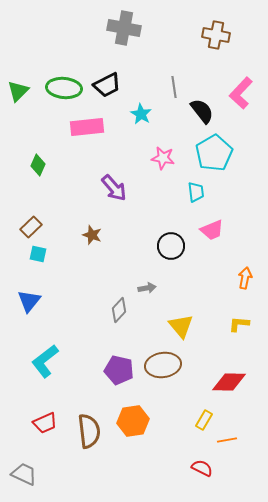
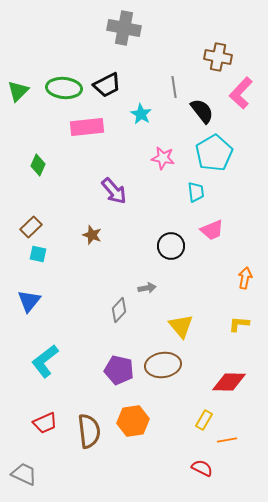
brown cross: moved 2 px right, 22 px down
purple arrow: moved 3 px down
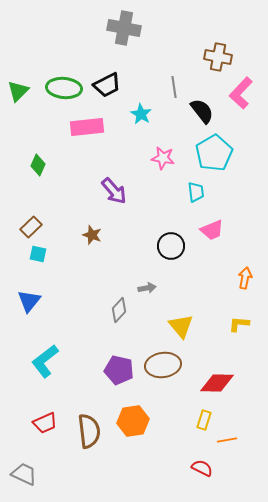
red diamond: moved 12 px left, 1 px down
yellow rectangle: rotated 12 degrees counterclockwise
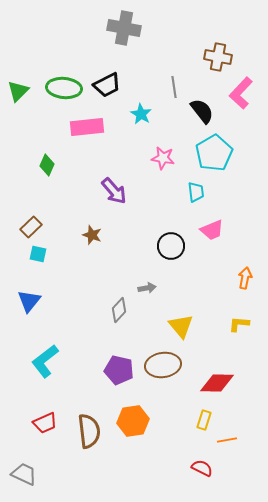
green diamond: moved 9 px right
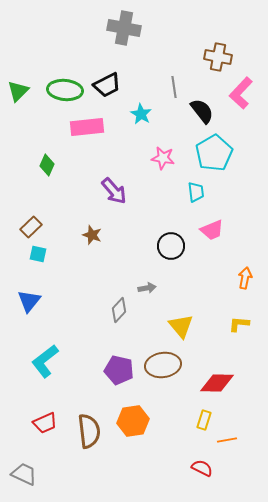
green ellipse: moved 1 px right, 2 px down
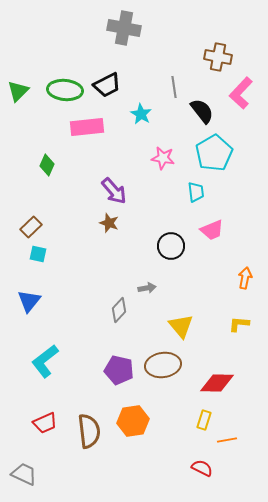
brown star: moved 17 px right, 12 px up
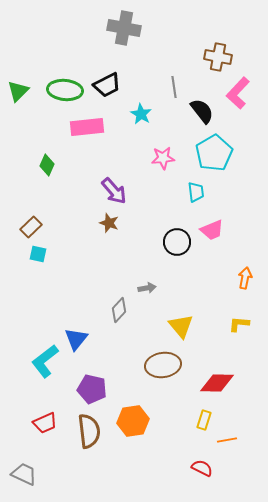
pink L-shape: moved 3 px left
pink star: rotated 15 degrees counterclockwise
black circle: moved 6 px right, 4 px up
blue triangle: moved 47 px right, 38 px down
purple pentagon: moved 27 px left, 19 px down
